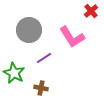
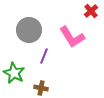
purple line: moved 2 px up; rotated 35 degrees counterclockwise
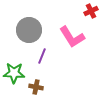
red cross: rotated 16 degrees clockwise
purple line: moved 2 px left
green star: rotated 25 degrees counterclockwise
brown cross: moved 5 px left, 1 px up
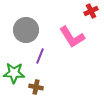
gray circle: moved 3 px left
purple line: moved 2 px left
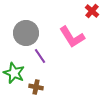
red cross: moved 1 px right; rotated 24 degrees counterclockwise
gray circle: moved 3 px down
purple line: rotated 56 degrees counterclockwise
green star: rotated 20 degrees clockwise
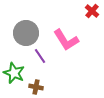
pink L-shape: moved 6 px left, 3 px down
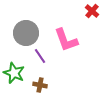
pink L-shape: rotated 12 degrees clockwise
brown cross: moved 4 px right, 2 px up
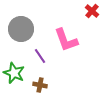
gray circle: moved 5 px left, 4 px up
